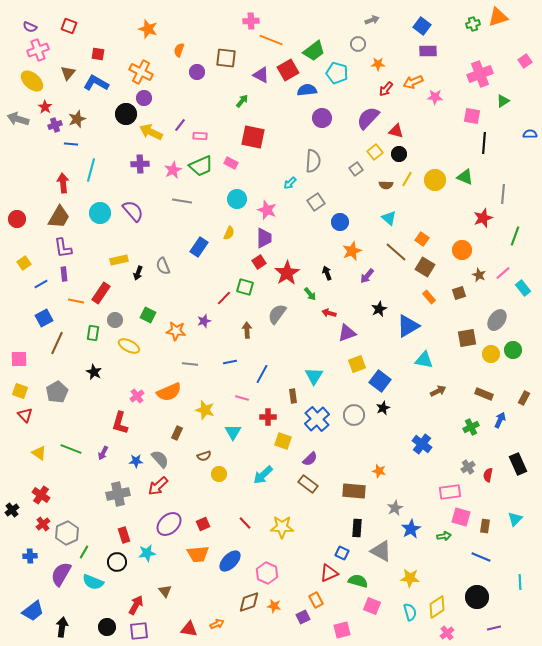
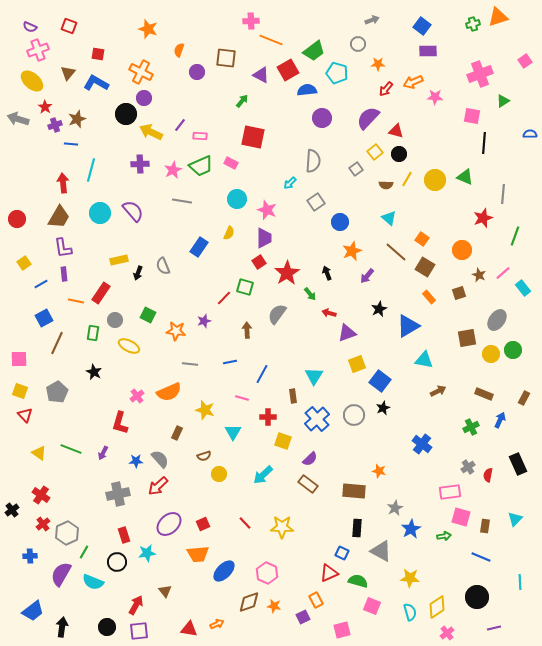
blue ellipse at (230, 561): moved 6 px left, 10 px down
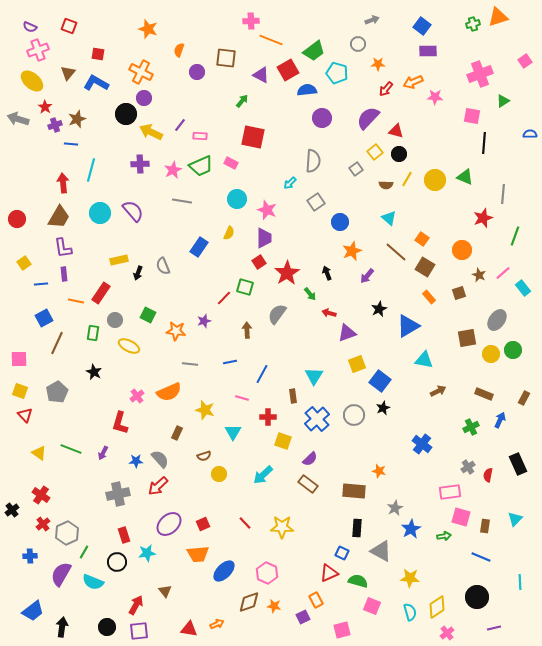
blue line at (41, 284): rotated 24 degrees clockwise
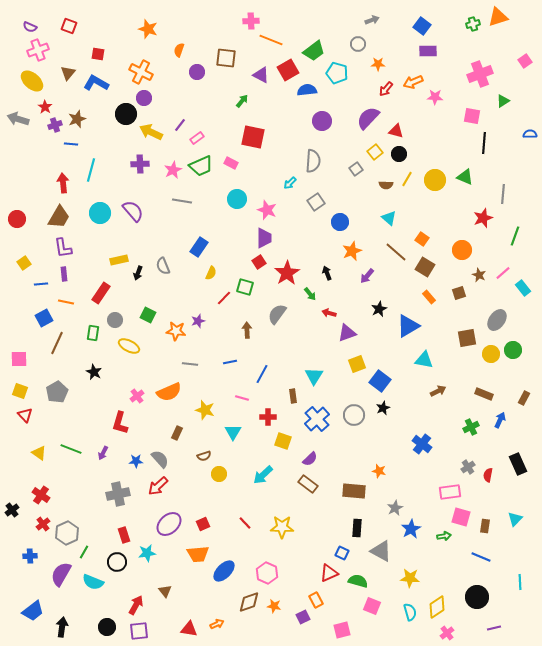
purple circle at (322, 118): moved 3 px down
pink rectangle at (200, 136): moved 3 px left, 2 px down; rotated 40 degrees counterclockwise
yellow semicircle at (229, 233): moved 18 px left, 40 px down
orange line at (76, 301): moved 10 px left, 1 px down
purple star at (204, 321): moved 6 px left
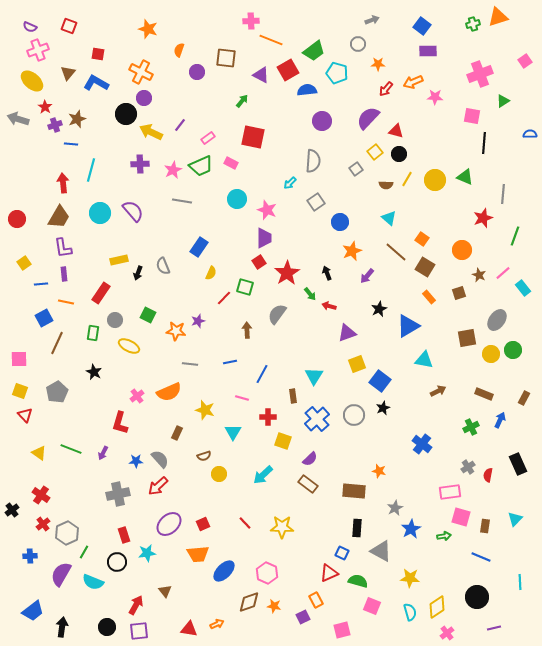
pink rectangle at (197, 138): moved 11 px right
red arrow at (329, 313): moved 7 px up
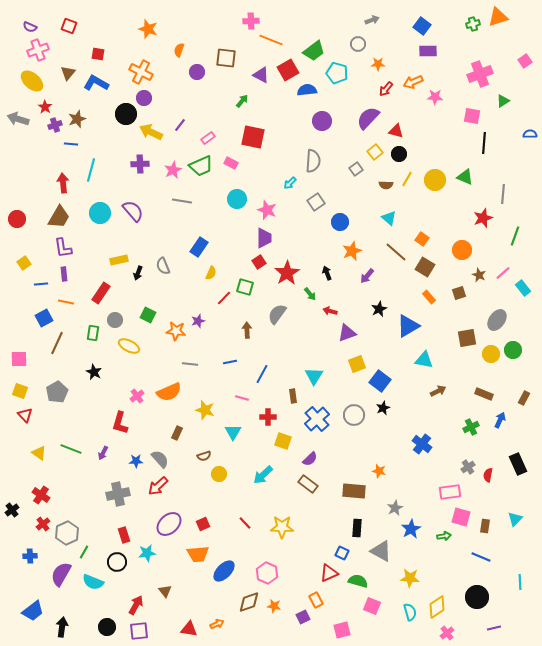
red arrow at (329, 306): moved 1 px right, 5 px down
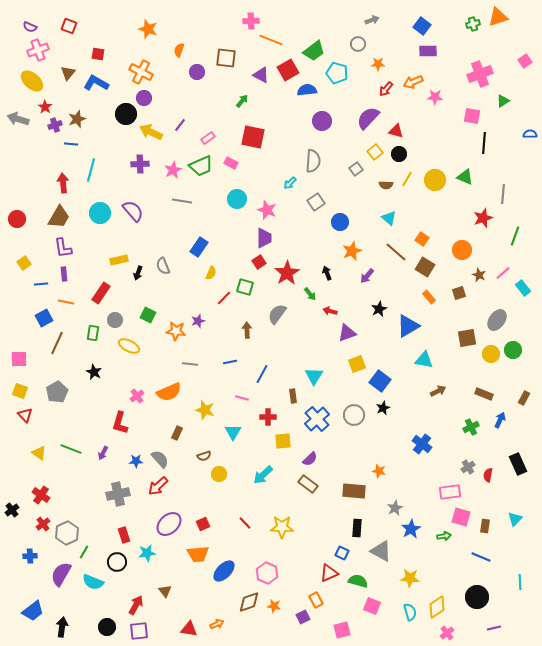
yellow square at (283, 441): rotated 24 degrees counterclockwise
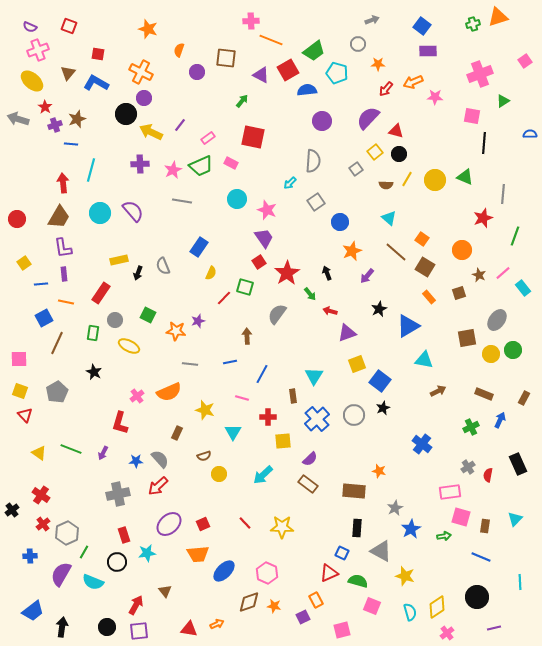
purple trapezoid at (264, 238): rotated 35 degrees counterclockwise
brown arrow at (247, 330): moved 6 px down
yellow star at (410, 578): moved 5 px left, 2 px up; rotated 12 degrees clockwise
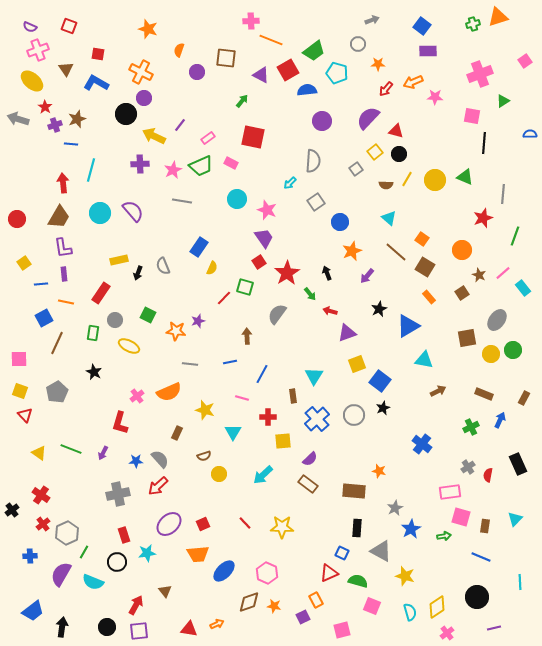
brown triangle at (68, 73): moved 2 px left, 4 px up; rotated 14 degrees counterclockwise
yellow arrow at (151, 132): moved 3 px right, 4 px down
yellow semicircle at (211, 273): moved 1 px right, 5 px up
brown square at (459, 293): moved 3 px right; rotated 16 degrees counterclockwise
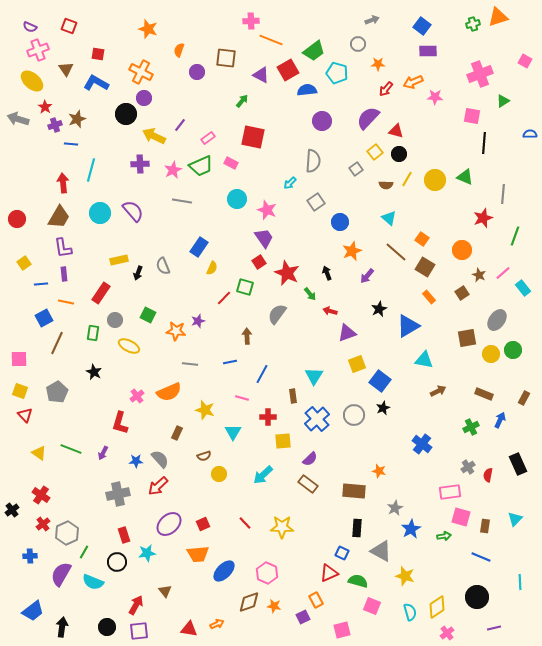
pink square at (525, 61): rotated 24 degrees counterclockwise
red star at (287, 273): rotated 15 degrees counterclockwise
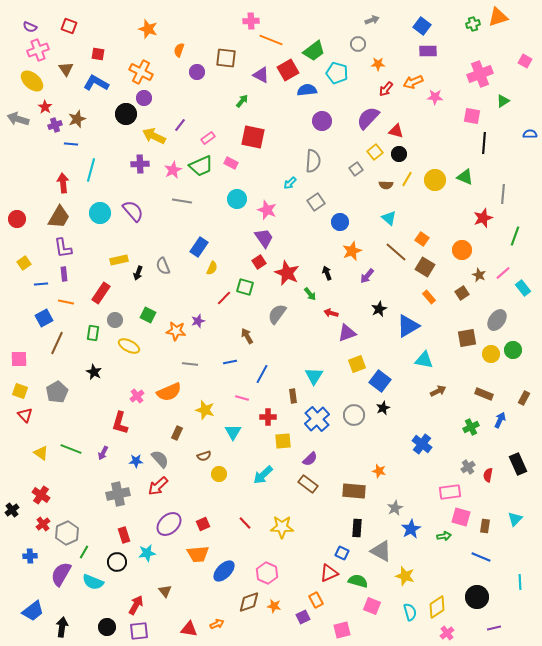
red arrow at (330, 311): moved 1 px right, 2 px down
brown arrow at (247, 336): rotated 28 degrees counterclockwise
yellow triangle at (39, 453): moved 2 px right
